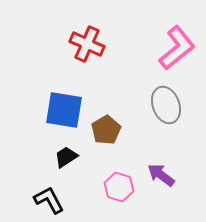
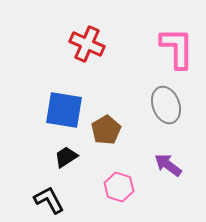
pink L-shape: rotated 51 degrees counterclockwise
purple arrow: moved 7 px right, 10 px up
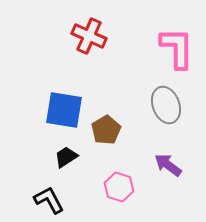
red cross: moved 2 px right, 8 px up
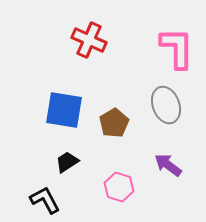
red cross: moved 4 px down
brown pentagon: moved 8 px right, 7 px up
black trapezoid: moved 1 px right, 5 px down
black L-shape: moved 4 px left
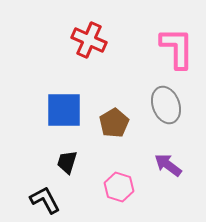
blue square: rotated 9 degrees counterclockwise
black trapezoid: rotated 40 degrees counterclockwise
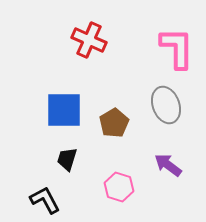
black trapezoid: moved 3 px up
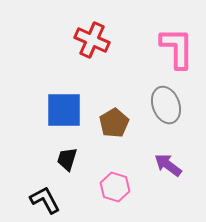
red cross: moved 3 px right
pink hexagon: moved 4 px left
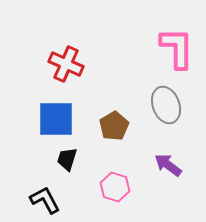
red cross: moved 26 px left, 24 px down
blue square: moved 8 px left, 9 px down
brown pentagon: moved 3 px down
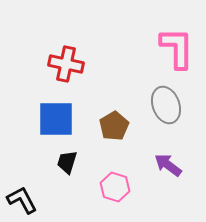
red cross: rotated 12 degrees counterclockwise
black trapezoid: moved 3 px down
black L-shape: moved 23 px left
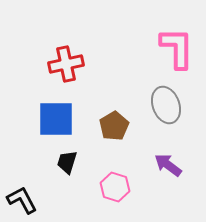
red cross: rotated 24 degrees counterclockwise
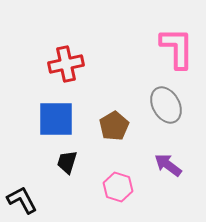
gray ellipse: rotated 9 degrees counterclockwise
pink hexagon: moved 3 px right
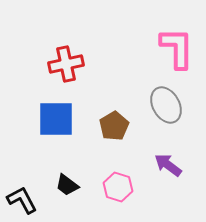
black trapezoid: moved 23 px down; rotated 70 degrees counterclockwise
